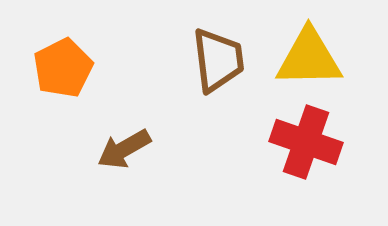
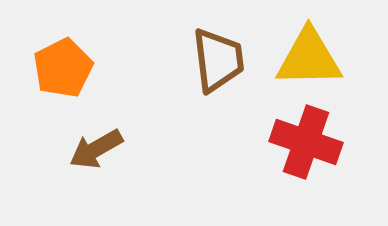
brown arrow: moved 28 px left
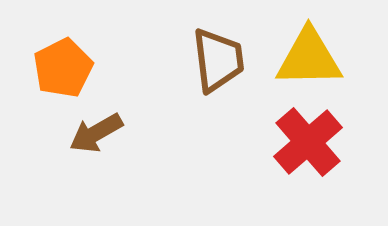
red cross: moved 2 px right; rotated 30 degrees clockwise
brown arrow: moved 16 px up
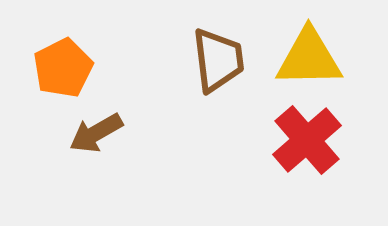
red cross: moved 1 px left, 2 px up
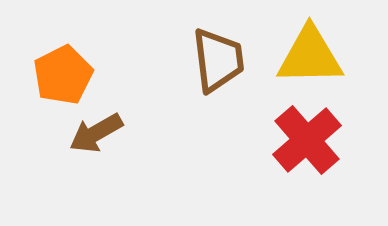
yellow triangle: moved 1 px right, 2 px up
orange pentagon: moved 7 px down
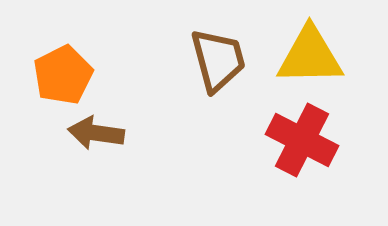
brown trapezoid: rotated 8 degrees counterclockwise
brown arrow: rotated 38 degrees clockwise
red cross: moved 5 px left; rotated 22 degrees counterclockwise
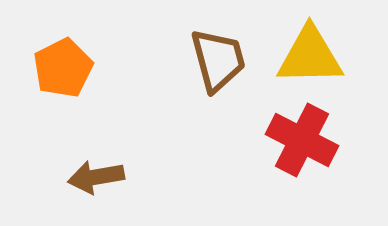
orange pentagon: moved 7 px up
brown arrow: moved 44 px down; rotated 18 degrees counterclockwise
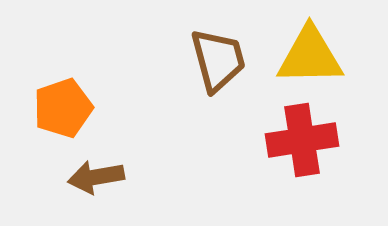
orange pentagon: moved 40 px down; rotated 8 degrees clockwise
red cross: rotated 36 degrees counterclockwise
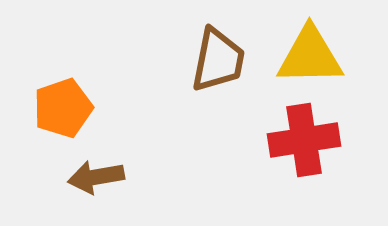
brown trapezoid: rotated 26 degrees clockwise
red cross: moved 2 px right
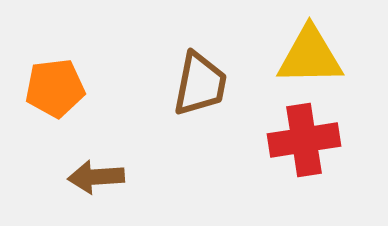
brown trapezoid: moved 18 px left, 24 px down
orange pentagon: moved 8 px left, 20 px up; rotated 12 degrees clockwise
brown arrow: rotated 6 degrees clockwise
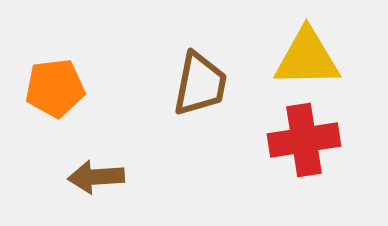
yellow triangle: moved 3 px left, 2 px down
